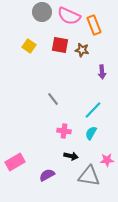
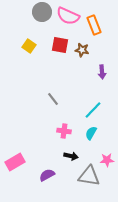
pink semicircle: moved 1 px left
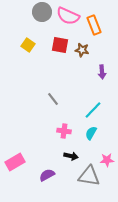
yellow square: moved 1 px left, 1 px up
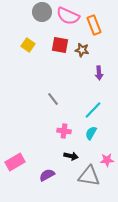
purple arrow: moved 3 px left, 1 px down
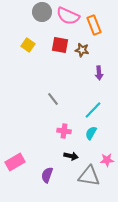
purple semicircle: rotated 42 degrees counterclockwise
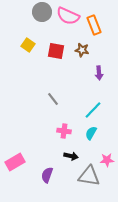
red square: moved 4 px left, 6 px down
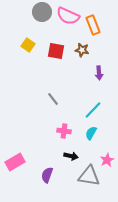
orange rectangle: moved 1 px left
pink star: rotated 24 degrees counterclockwise
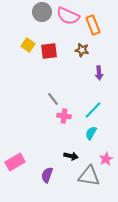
red square: moved 7 px left; rotated 18 degrees counterclockwise
pink cross: moved 15 px up
pink star: moved 1 px left, 1 px up
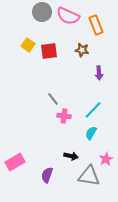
orange rectangle: moved 3 px right
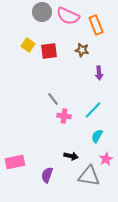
cyan semicircle: moved 6 px right, 3 px down
pink rectangle: rotated 18 degrees clockwise
